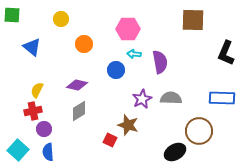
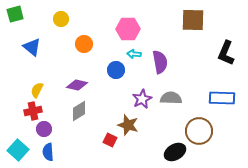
green square: moved 3 px right, 1 px up; rotated 18 degrees counterclockwise
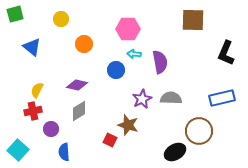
blue rectangle: rotated 15 degrees counterclockwise
purple circle: moved 7 px right
blue semicircle: moved 16 px right
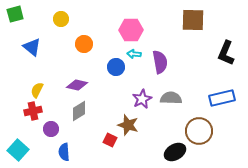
pink hexagon: moved 3 px right, 1 px down
blue circle: moved 3 px up
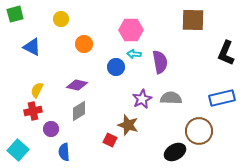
blue triangle: rotated 12 degrees counterclockwise
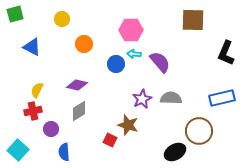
yellow circle: moved 1 px right
purple semicircle: rotated 30 degrees counterclockwise
blue circle: moved 3 px up
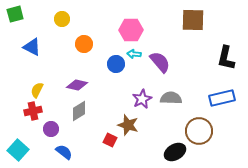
black L-shape: moved 5 px down; rotated 10 degrees counterclockwise
blue semicircle: rotated 132 degrees clockwise
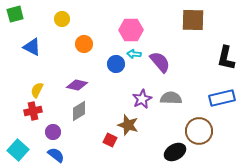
purple circle: moved 2 px right, 3 px down
blue semicircle: moved 8 px left, 3 px down
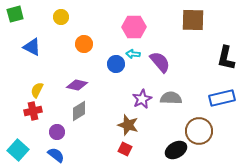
yellow circle: moved 1 px left, 2 px up
pink hexagon: moved 3 px right, 3 px up
cyan arrow: moved 1 px left
purple circle: moved 4 px right
red square: moved 15 px right, 9 px down
black ellipse: moved 1 px right, 2 px up
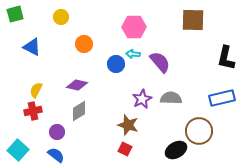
yellow semicircle: moved 1 px left
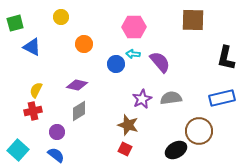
green square: moved 9 px down
gray semicircle: rotated 10 degrees counterclockwise
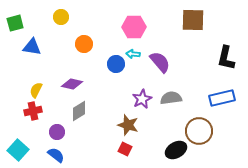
blue triangle: rotated 18 degrees counterclockwise
purple diamond: moved 5 px left, 1 px up
